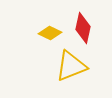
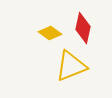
yellow diamond: rotated 10 degrees clockwise
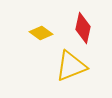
yellow diamond: moved 9 px left
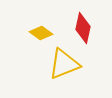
yellow triangle: moved 7 px left, 2 px up
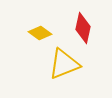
yellow diamond: moved 1 px left
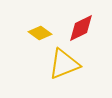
red diamond: moved 2 px left; rotated 52 degrees clockwise
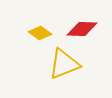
red diamond: moved 1 px right, 1 px down; rotated 28 degrees clockwise
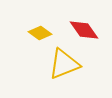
red diamond: moved 2 px right, 1 px down; rotated 52 degrees clockwise
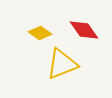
yellow triangle: moved 2 px left
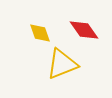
yellow diamond: rotated 35 degrees clockwise
